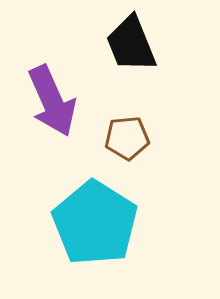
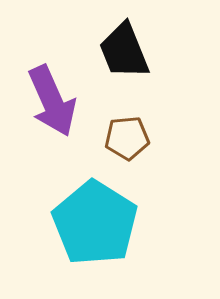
black trapezoid: moved 7 px left, 7 px down
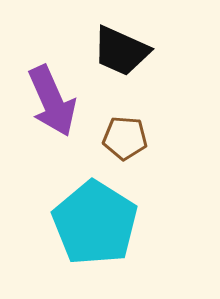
black trapezoid: moved 3 px left; rotated 44 degrees counterclockwise
brown pentagon: moved 2 px left; rotated 9 degrees clockwise
